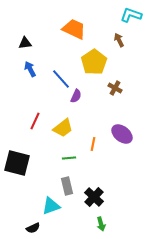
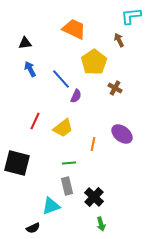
cyan L-shape: moved 1 px down; rotated 25 degrees counterclockwise
green line: moved 5 px down
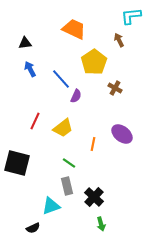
green line: rotated 40 degrees clockwise
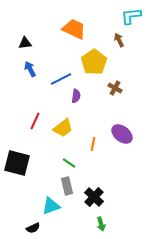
blue line: rotated 75 degrees counterclockwise
purple semicircle: rotated 16 degrees counterclockwise
